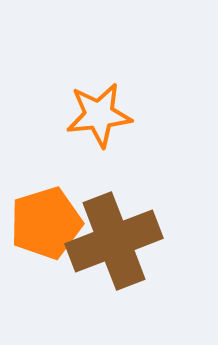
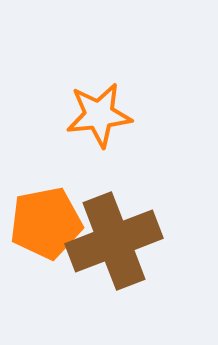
orange pentagon: rotated 6 degrees clockwise
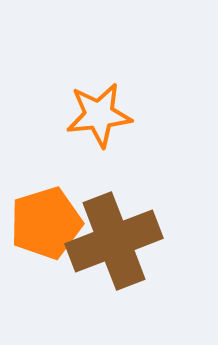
orange pentagon: rotated 6 degrees counterclockwise
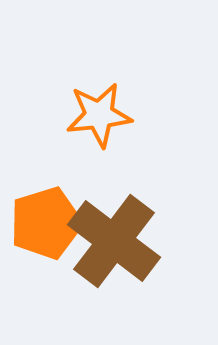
brown cross: rotated 32 degrees counterclockwise
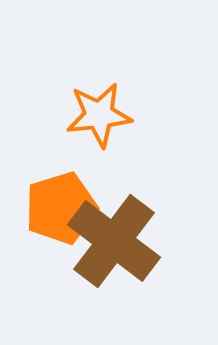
orange pentagon: moved 15 px right, 15 px up
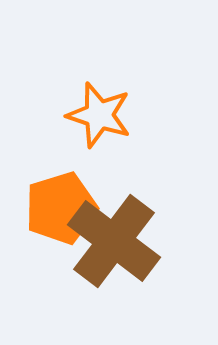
orange star: rotated 24 degrees clockwise
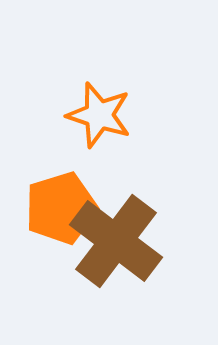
brown cross: moved 2 px right
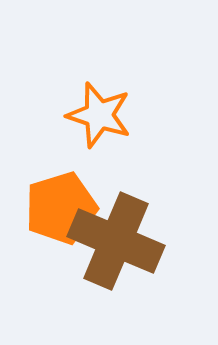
brown cross: rotated 14 degrees counterclockwise
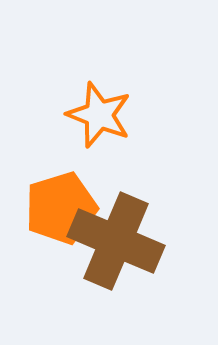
orange star: rotated 4 degrees clockwise
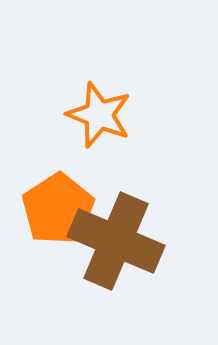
orange pentagon: moved 3 px left, 1 px down; rotated 16 degrees counterclockwise
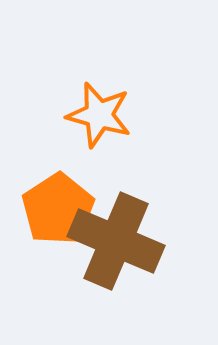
orange star: rotated 6 degrees counterclockwise
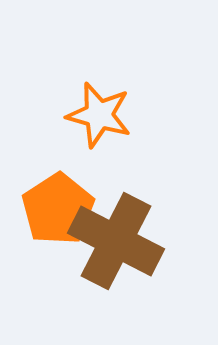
brown cross: rotated 4 degrees clockwise
